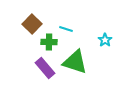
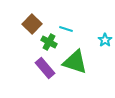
green cross: rotated 28 degrees clockwise
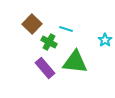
green triangle: rotated 12 degrees counterclockwise
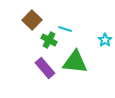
brown square: moved 4 px up
cyan line: moved 1 px left
green cross: moved 2 px up
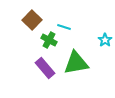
cyan line: moved 1 px left, 2 px up
green triangle: moved 1 px right, 1 px down; rotated 16 degrees counterclockwise
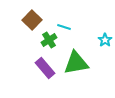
green cross: rotated 28 degrees clockwise
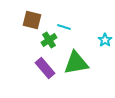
brown square: rotated 30 degrees counterclockwise
